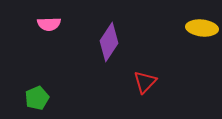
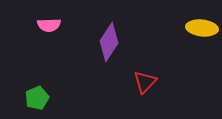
pink semicircle: moved 1 px down
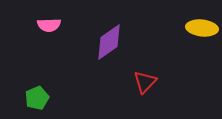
purple diamond: rotated 21 degrees clockwise
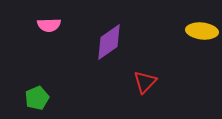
yellow ellipse: moved 3 px down
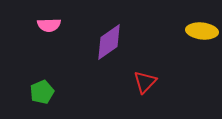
green pentagon: moved 5 px right, 6 px up
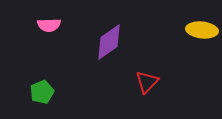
yellow ellipse: moved 1 px up
red triangle: moved 2 px right
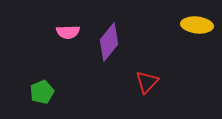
pink semicircle: moved 19 px right, 7 px down
yellow ellipse: moved 5 px left, 5 px up
purple diamond: rotated 15 degrees counterclockwise
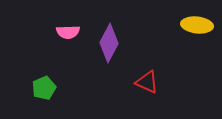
purple diamond: moved 1 px down; rotated 12 degrees counterclockwise
red triangle: rotated 50 degrees counterclockwise
green pentagon: moved 2 px right, 4 px up
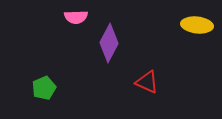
pink semicircle: moved 8 px right, 15 px up
